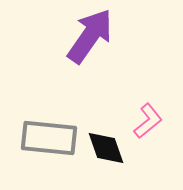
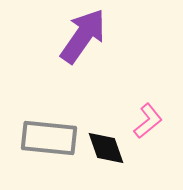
purple arrow: moved 7 px left
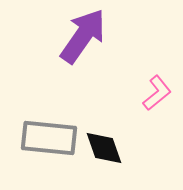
pink L-shape: moved 9 px right, 28 px up
black diamond: moved 2 px left
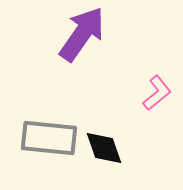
purple arrow: moved 1 px left, 2 px up
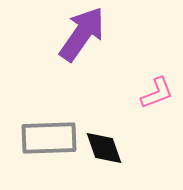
pink L-shape: rotated 18 degrees clockwise
gray rectangle: rotated 8 degrees counterclockwise
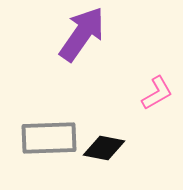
pink L-shape: rotated 9 degrees counterclockwise
black diamond: rotated 60 degrees counterclockwise
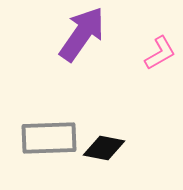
pink L-shape: moved 3 px right, 40 px up
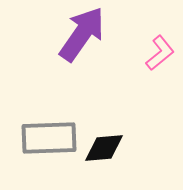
pink L-shape: rotated 9 degrees counterclockwise
black diamond: rotated 15 degrees counterclockwise
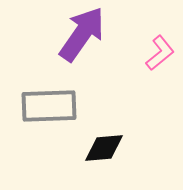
gray rectangle: moved 32 px up
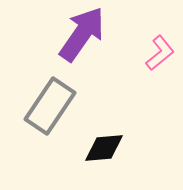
gray rectangle: moved 1 px right; rotated 54 degrees counterclockwise
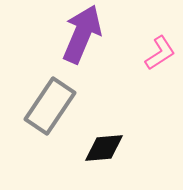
purple arrow: rotated 12 degrees counterclockwise
pink L-shape: rotated 6 degrees clockwise
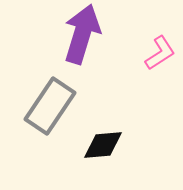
purple arrow: rotated 6 degrees counterclockwise
black diamond: moved 1 px left, 3 px up
